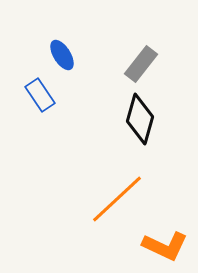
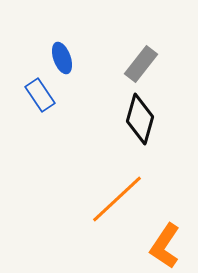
blue ellipse: moved 3 px down; rotated 12 degrees clockwise
orange L-shape: rotated 99 degrees clockwise
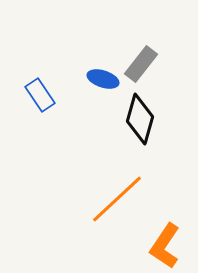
blue ellipse: moved 41 px right, 21 px down; rotated 52 degrees counterclockwise
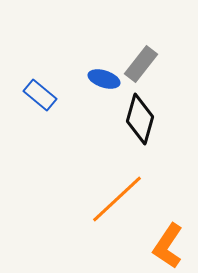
blue ellipse: moved 1 px right
blue rectangle: rotated 16 degrees counterclockwise
orange L-shape: moved 3 px right
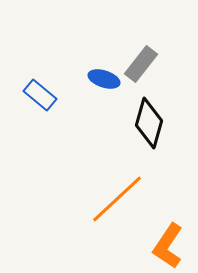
black diamond: moved 9 px right, 4 px down
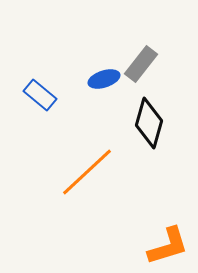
blue ellipse: rotated 36 degrees counterclockwise
orange line: moved 30 px left, 27 px up
orange L-shape: rotated 141 degrees counterclockwise
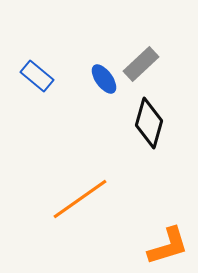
gray rectangle: rotated 9 degrees clockwise
blue ellipse: rotated 72 degrees clockwise
blue rectangle: moved 3 px left, 19 px up
orange line: moved 7 px left, 27 px down; rotated 8 degrees clockwise
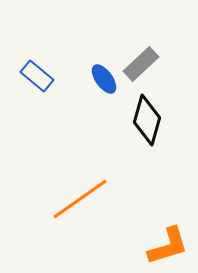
black diamond: moved 2 px left, 3 px up
